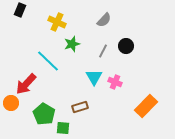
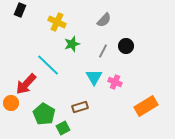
cyan line: moved 4 px down
orange rectangle: rotated 15 degrees clockwise
green square: rotated 32 degrees counterclockwise
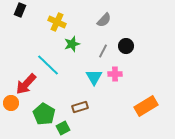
pink cross: moved 8 px up; rotated 24 degrees counterclockwise
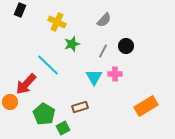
orange circle: moved 1 px left, 1 px up
